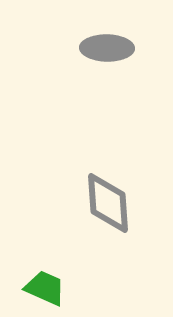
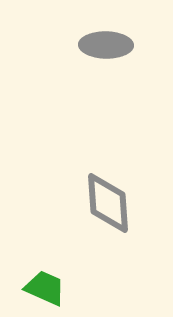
gray ellipse: moved 1 px left, 3 px up
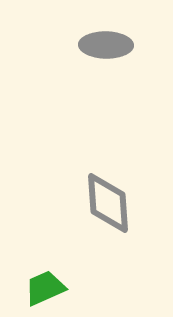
green trapezoid: rotated 48 degrees counterclockwise
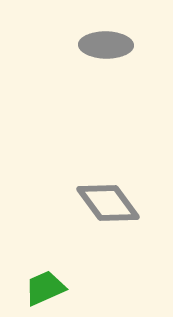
gray diamond: rotated 32 degrees counterclockwise
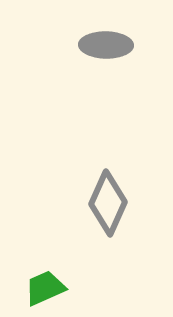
gray diamond: rotated 60 degrees clockwise
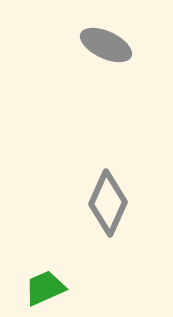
gray ellipse: rotated 24 degrees clockwise
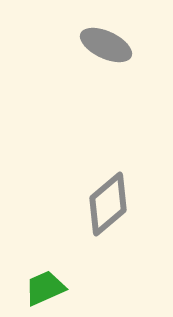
gray diamond: moved 1 px down; rotated 26 degrees clockwise
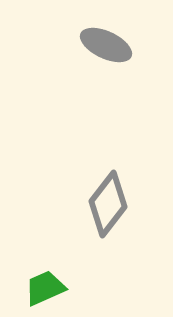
gray diamond: rotated 12 degrees counterclockwise
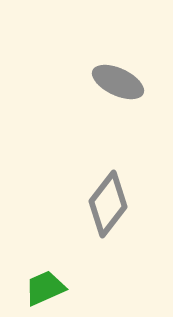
gray ellipse: moved 12 px right, 37 px down
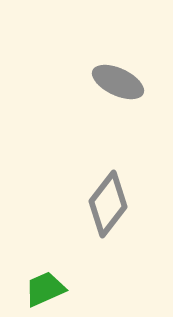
green trapezoid: moved 1 px down
